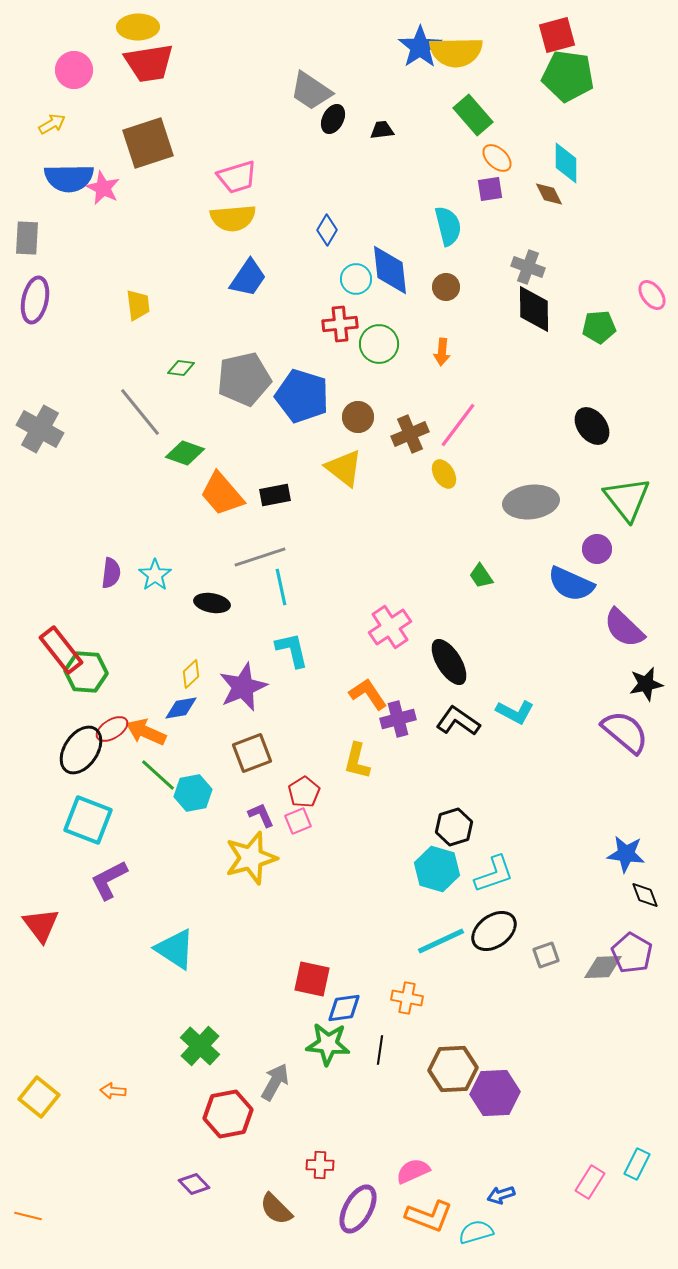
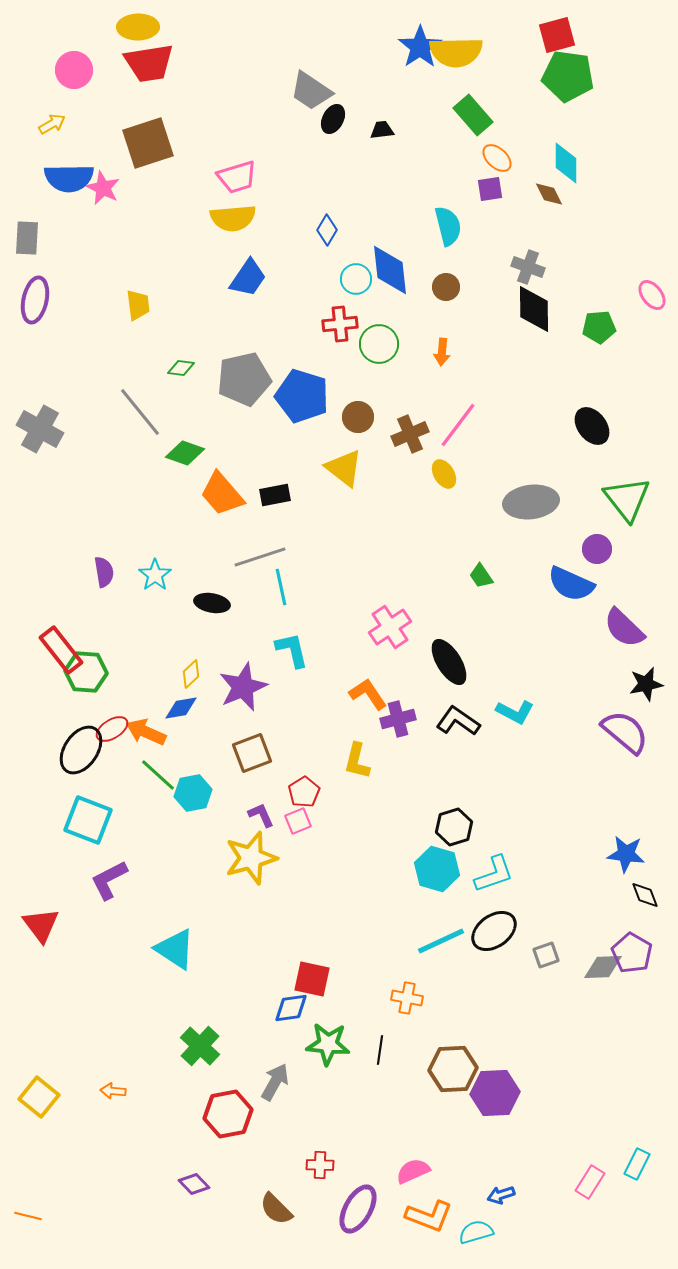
purple semicircle at (111, 573): moved 7 px left, 1 px up; rotated 16 degrees counterclockwise
blue diamond at (344, 1008): moved 53 px left
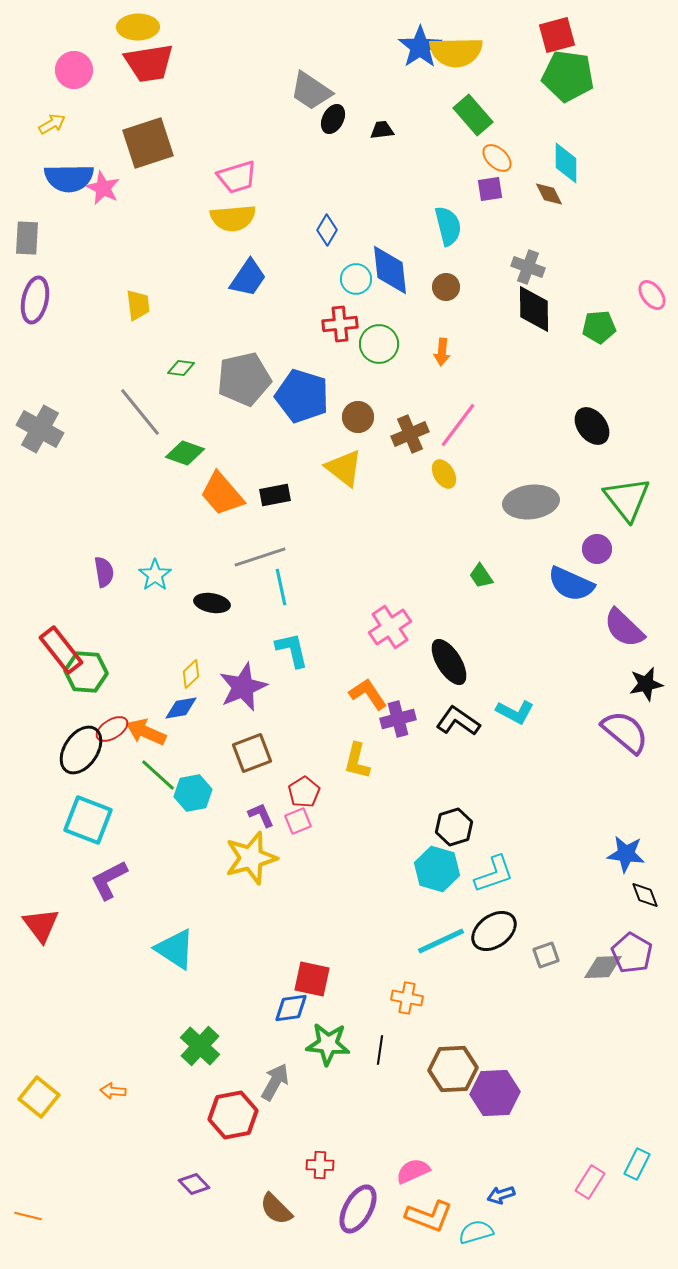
red hexagon at (228, 1114): moved 5 px right, 1 px down
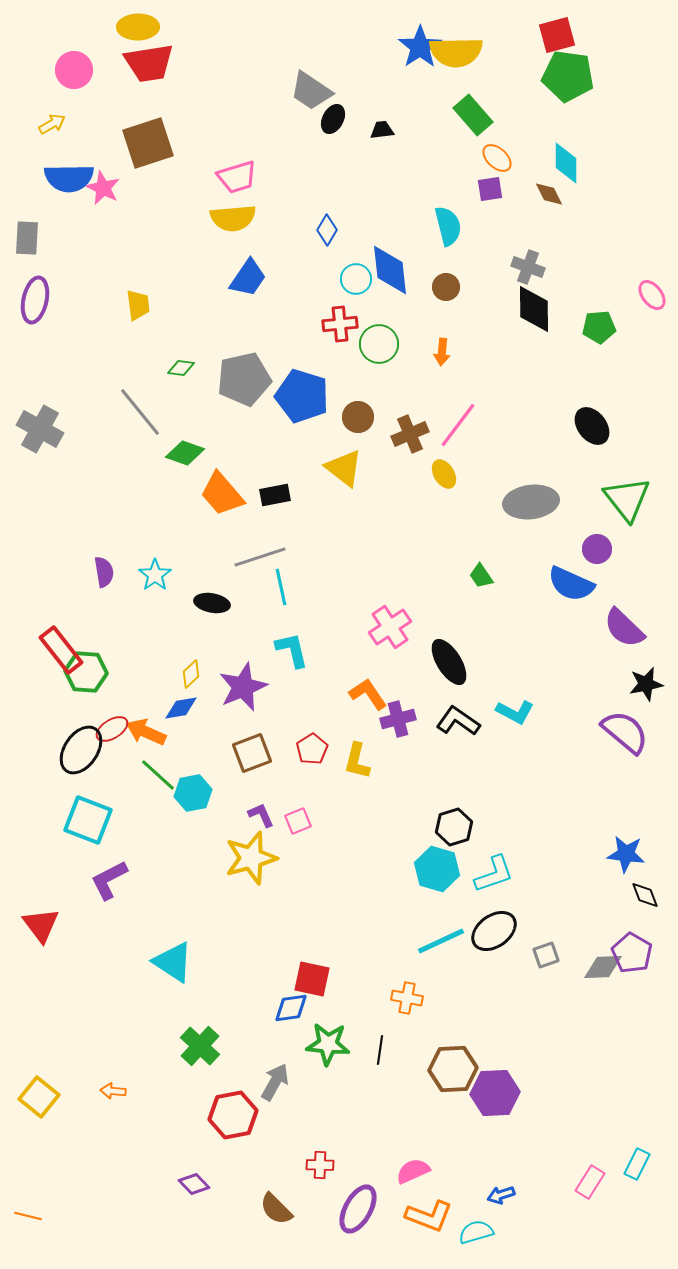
red pentagon at (304, 792): moved 8 px right, 43 px up
cyan triangle at (175, 949): moved 2 px left, 13 px down
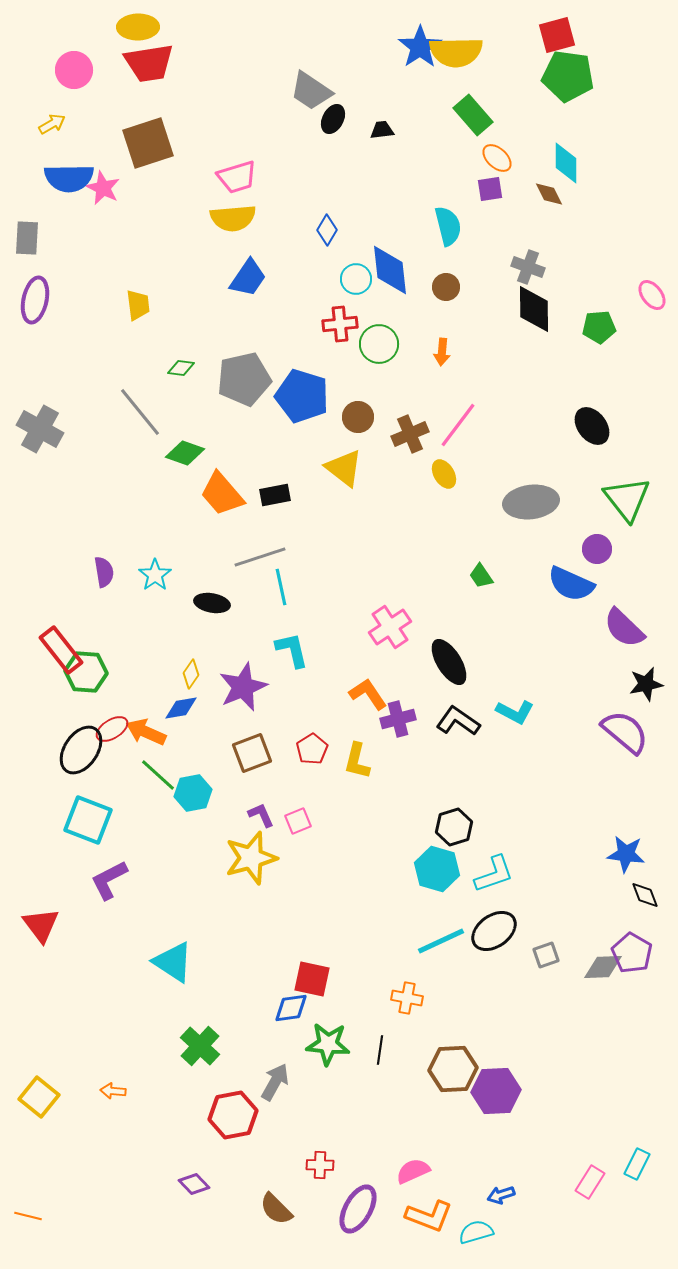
yellow diamond at (191, 674): rotated 12 degrees counterclockwise
purple hexagon at (495, 1093): moved 1 px right, 2 px up
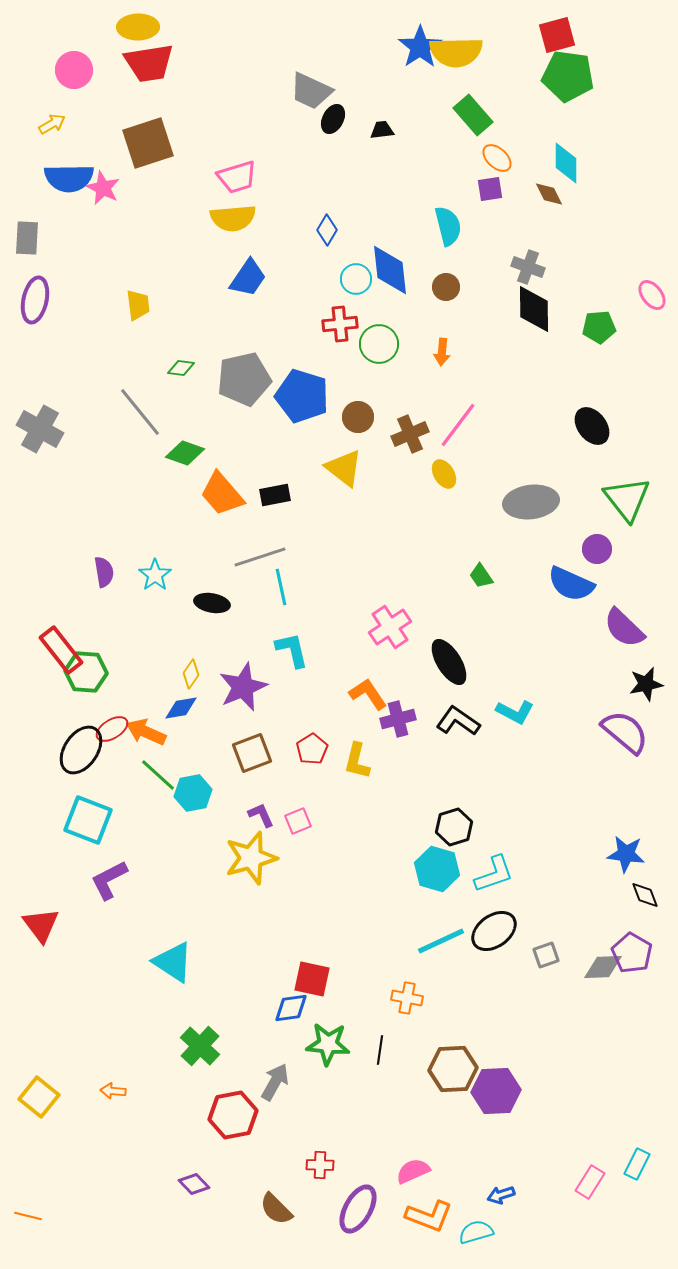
gray trapezoid at (311, 91): rotated 9 degrees counterclockwise
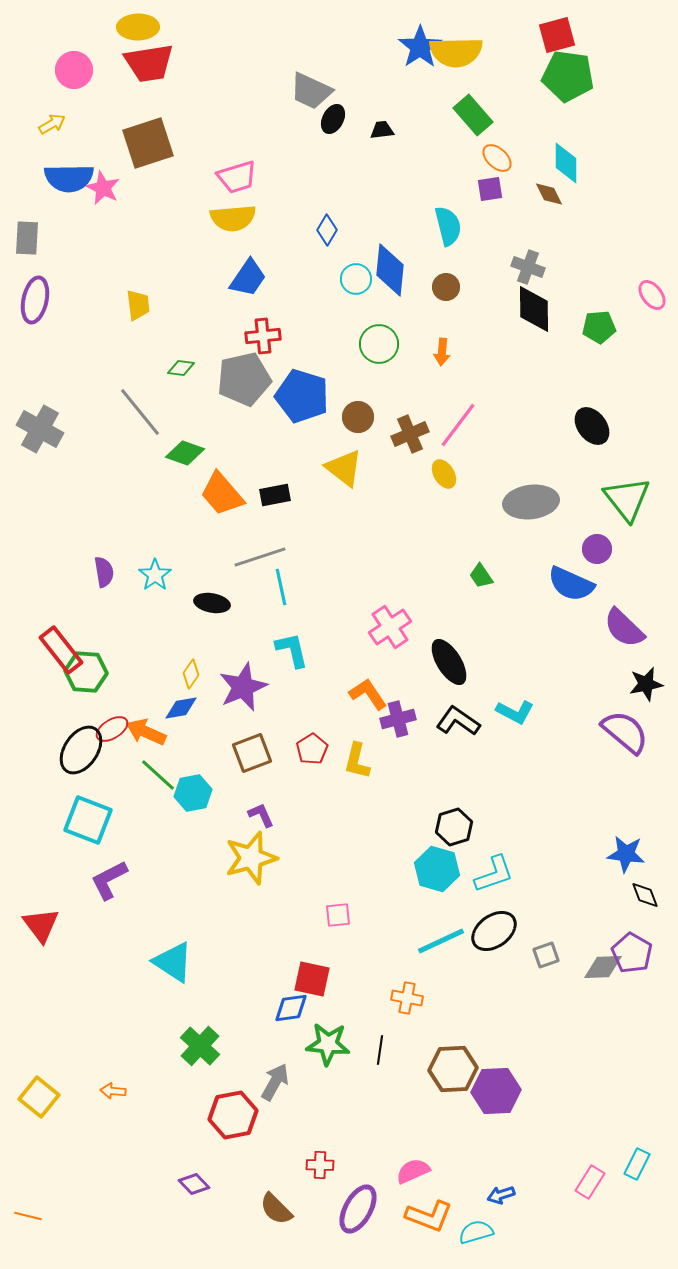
blue diamond at (390, 270): rotated 12 degrees clockwise
red cross at (340, 324): moved 77 px left, 12 px down
pink square at (298, 821): moved 40 px right, 94 px down; rotated 16 degrees clockwise
